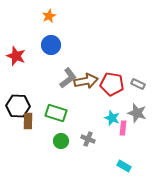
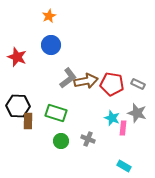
red star: moved 1 px right, 1 px down
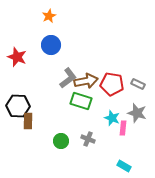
green rectangle: moved 25 px right, 12 px up
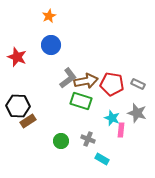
brown rectangle: rotated 56 degrees clockwise
pink rectangle: moved 2 px left, 2 px down
cyan rectangle: moved 22 px left, 7 px up
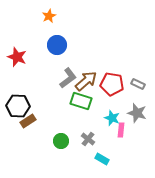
blue circle: moved 6 px right
brown arrow: rotated 30 degrees counterclockwise
gray cross: rotated 16 degrees clockwise
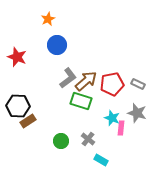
orange star: moved 1 px left, 3 px down
red pentagon: rotated 20 degrees counterclockwise
pink rectangle: moved 2 px up
cyan rectangle: moved 1 px left, 1 px down
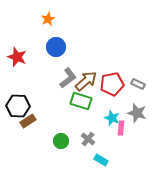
blue circle: moved 1 px left, 2 px down
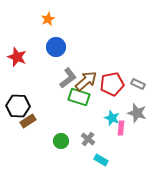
green rectangle: moved 2 px left, 4 px up
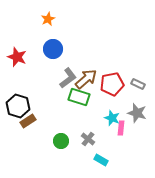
blue circle: moved 3 px left, 2 px down
brown arrow: moved 2 px up
black hexagon: rotated 15 degrees clockwise
